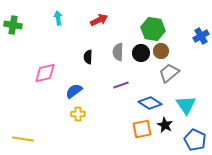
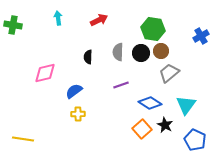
cyan triangle: rotated 10 degrees clockwise
orange square: rotated 30 degrees counterclockwise
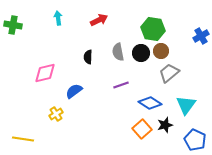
gray semicircle: rotated 12 degrees counterclockwise
yellow cross: moved 22 px left; rotated 32 degrees counterclockwise
black star: rotated 28 degrees clockwise
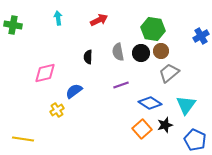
yellow cross: moved 1 px right, 4 px up
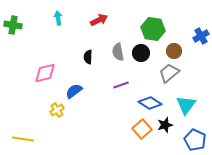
brown circle: moved 13 px right
